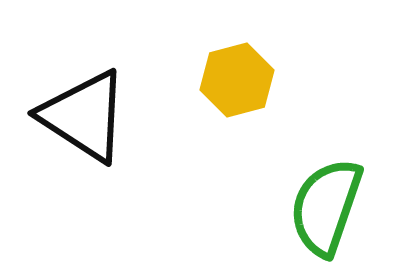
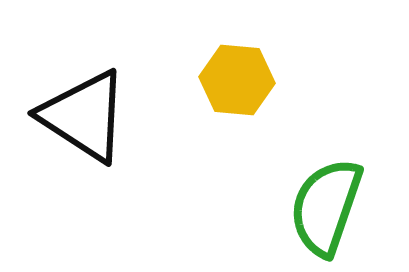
yellow hexagon: rotated 20 degrees clockwise
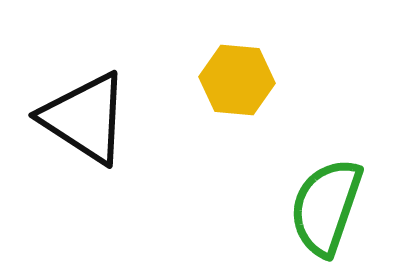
black triangle: moved 1 px right, 2 px down
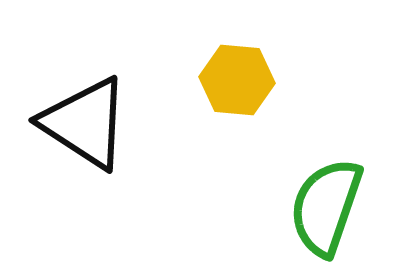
black triangle: moved 5 px down
